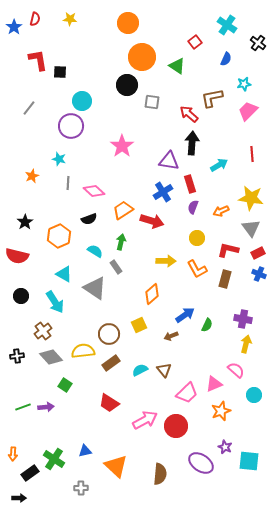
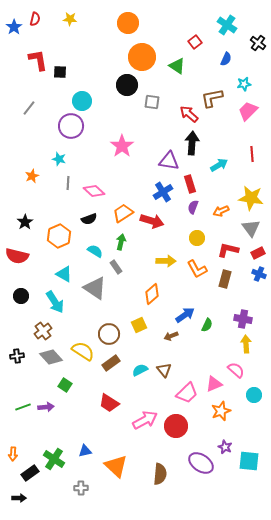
orange trapezoid at (123, 210): moved 3 px down
yellow arrow at (246, 344): rotated 18 degrees counterclockwise
yellow semicircle at (83, 351): rotated 40 degrees clockwise
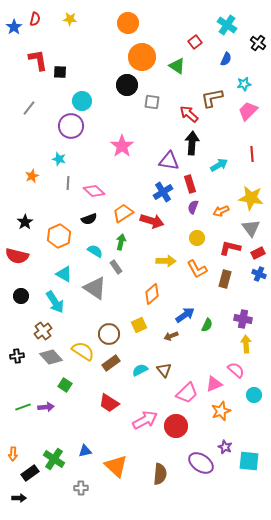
red L-shape at (228, 250): moved 2 px right, 2 px up
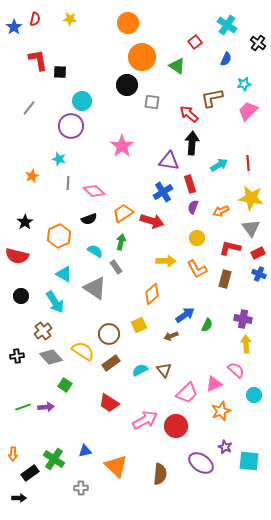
red line at (252, 154): moved 4 px left, 9 px down
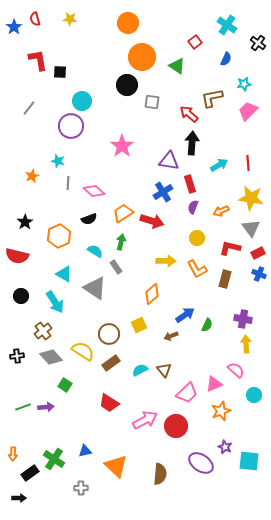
red semicircle at (35, 19): rotated 152 degrees clockwise
cyan star at (59, 159): moved 1 px left, 2 px down
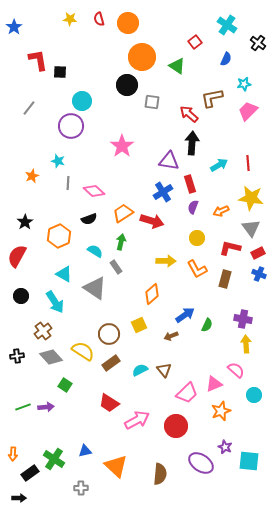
red semicircle at (35, 19): moved 64 px right
red semicircle at (17, 256): rotated 105 degrees clockwise
pink arrow at (145, 420): moved 8 px left
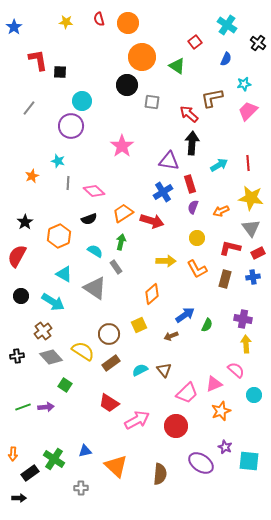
yellow star at (70, 19): moved 4 px left, 3 px down
blue cross at (259, 274): moved 6 px left, 3 px down; rotated 32 degrees counterclockwise
cyan arrow at (55, 302): moved 2 px left; rotated 25 degrees counterclockwise
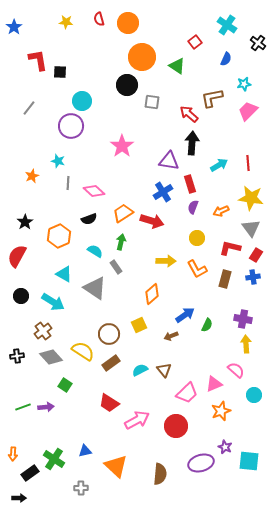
red rectangle at (258, 253): moved 2 px left, 2 px down; rotated 32 degrees counterclockwise
purple ellipse at (201, 463): rotated 50 degrees counterclockwise
